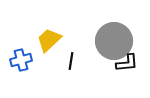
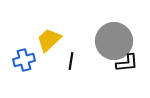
blue cross: moved 3 px right
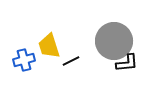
yellow trapezoid: moved 6 px down; rotated 64 degrees counterclockwise
black line: rotated 54 degrees clockwise
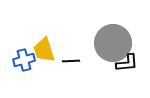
gray circle: moved 1 px left, 2 px down
yellow trapezoid: moved 5 px left, 4 px down
black line: rotated 24 degrees clockwise
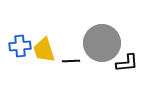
gray circle: moved 11 px left
blue cross: moved 4 px left, 14 px up; rotated 10 degrees clockwise
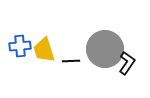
gray circle: moved 3 px right, 6 px down
black L-shape: rotated 50 degrees counterclockwise
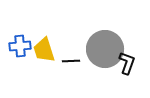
black L-shape: rotated 15 degrees counterclockwise
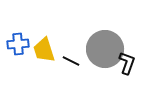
blue cross: moved 2 px left, 2 px up
black line: rotated 30 degrees clockwise
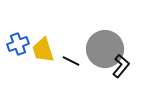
blue cross: rotated 15 degrees counterclockwise
yellow trapezoid: moved 1 px left
black L-shape: moved 6 px left, 3 px down; rotated 20 degrees clockwise
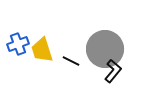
yellow trapezoid: moved 1 px left
black L-shape: moved 8 px left, 5 px down
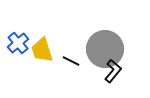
blue cross: moved 1 px up; rotated 20 degrees counterclockwise
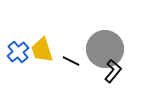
blue cross: moved 9 px down
